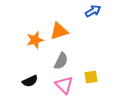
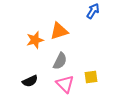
blue arrow: rotated 28 degrees counterclockwise
gray semicircle: moved 1 px left
pink triangle: moved 1 px right, 1 px up
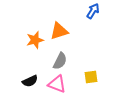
pink triangle: moved 8 px left; rotated 24 degrees counterclockwise
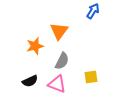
orange triangle: rotated 36 degrees counterclockwise
orange star: moved 6 px down
gray semicircle: moved 2 px right
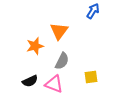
pink triangle: moved 3 px left
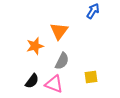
black semicircle: moved 2 px right; rotated 28 degrees counterclockwise
